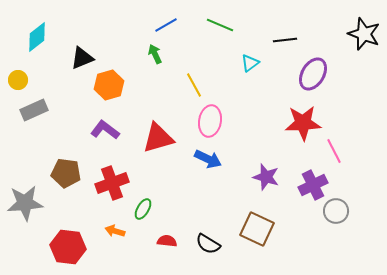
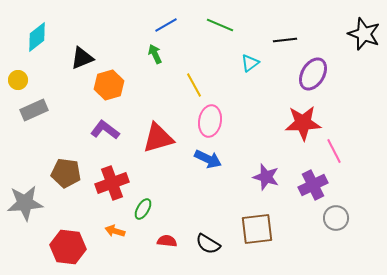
gray circle: moved 7 px down
brown square: rotated 32 degrees counterclockwise
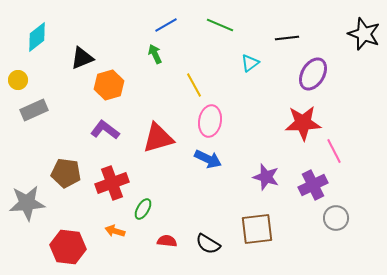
black line: moved 2 px right, 2 px up
gray star: moved 2 px right
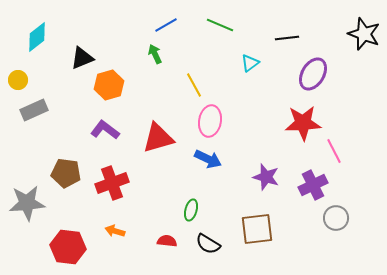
green ellipse: moved 48 px right, 1 px down; rotated 15 degrees counterclockwise
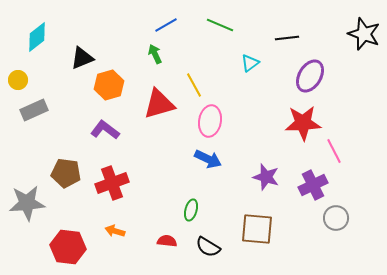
purple ellipse: moved 3 px left, 2 px down
red triangle: moved 1 px right, 34 px up
brown square: rotated 12 degrees clockwise
black semicircle: moved 3 px down
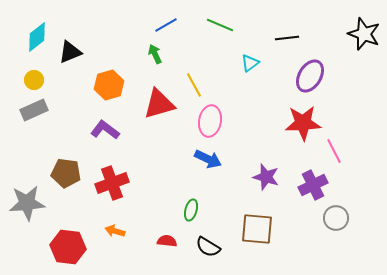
black triangle: moved 12 px left, 6 px up
yellow circle: moved 16 px right
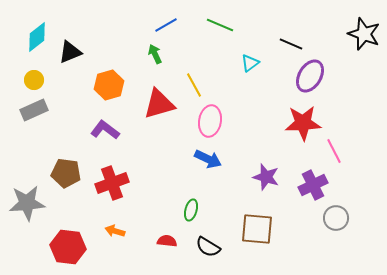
black line: moved 4 px right, 6 px down; rotated 30 degrees clockwise
